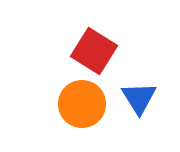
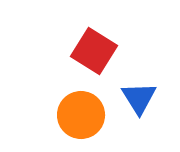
orange circle: moved 1 px left, 11 px down
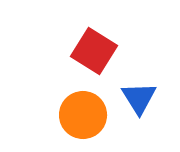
orange circle: moved 2 px right
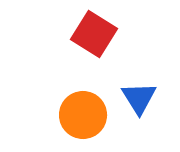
red square: moved 17 px up
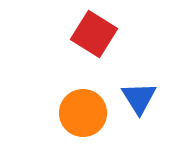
orange circle: moved 2 px up
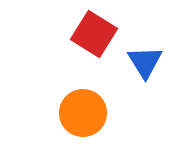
blue triangle: moved 6 px right, 36 px up
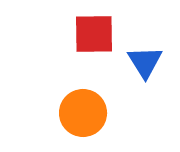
red square: rotated 33 degrees counterclockwise
